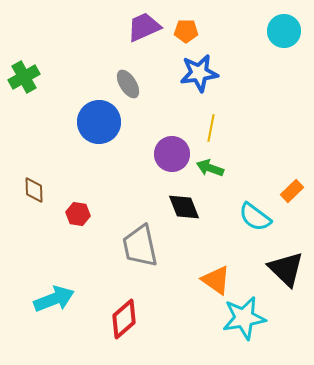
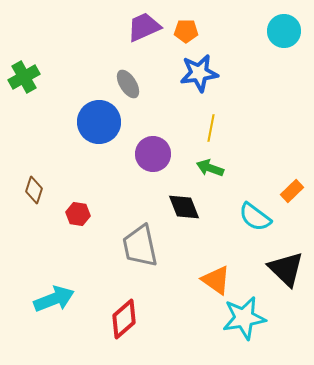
purple circle: moved 19 px left
brown diamond: rotated 20 degrees clockwise
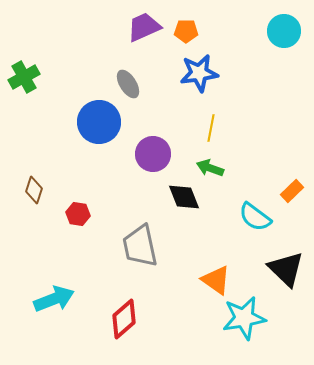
black diamond: moved 10 px up
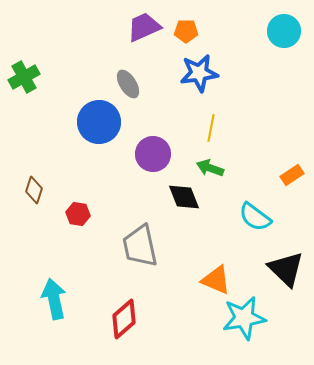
orange rectangle: moved 16 px up; rotated 10 degrees clockwise
orange triangle: rotated 12 degrees counterclockwise
cyan arrow: rotated 81 degrees counterclockwise
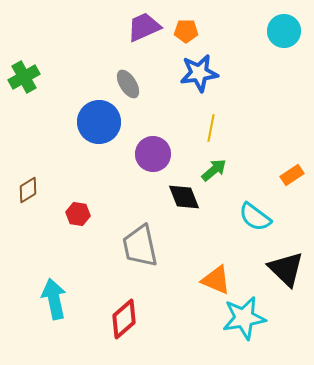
green arrow: moved 4 px right, 2 px down; rotated 120 degrees clockwise
brown diamond: moved 6 px left; rotated 40 degrees clockwise
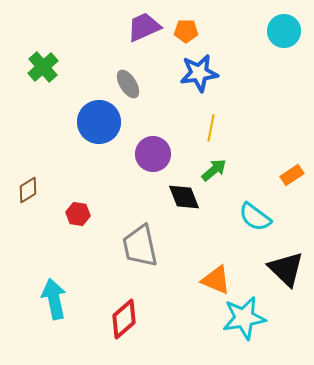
green cross: moved 19 px right, 10 px up; rotated 12 degrees counterclockwise
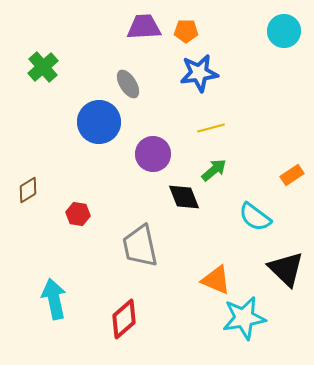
purple trapezoid: rotated 21 degrees clockwise
yellow line: rotated 64 degrees clockwise
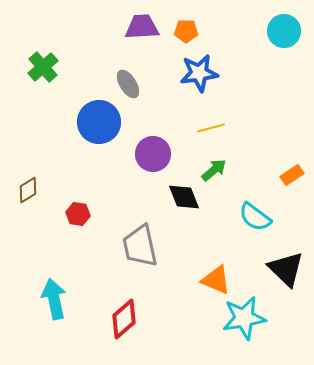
purple trapezoid: moved 2 px left
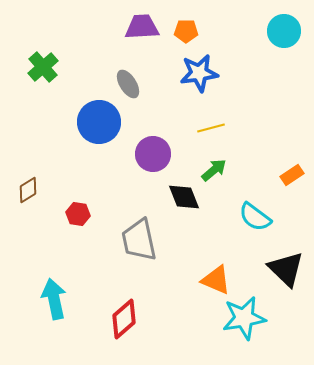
gray trapezoid: moved 1 px left, 6 px up
